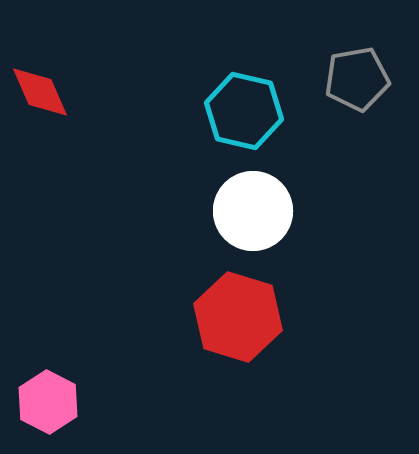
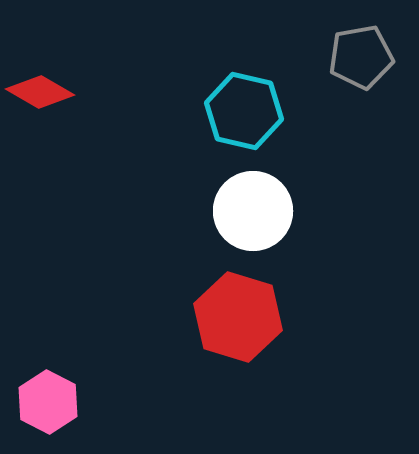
gray pentagon: moved 4 px right, 22 px up
red diamond: rotated 36 degrees counterclockwise
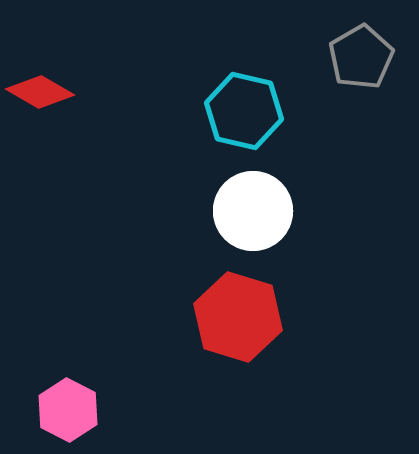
gray pentagon: rotated 20 degrees counterclockwise
pink hexagon: moved 20 px right, 8 px down
